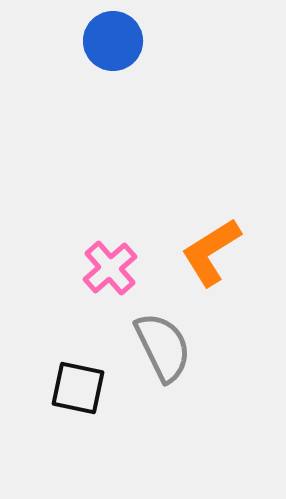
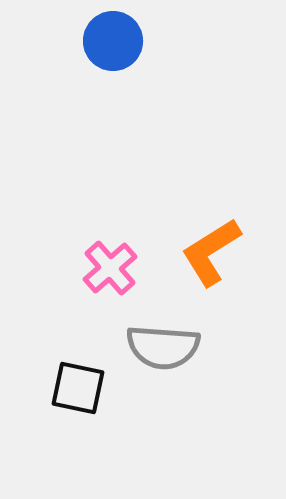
gray semicircle: rotated 120 degrees clockwise
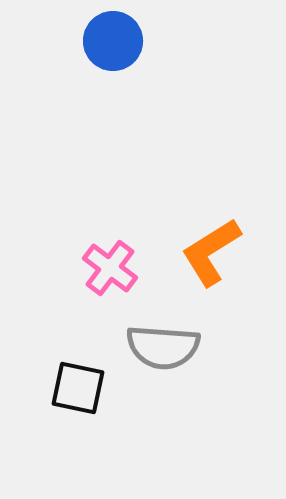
pink cross: rotated 12 degrees counterclockwise
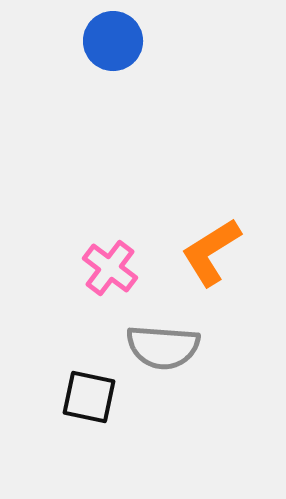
black square: moved 11 px right, 9 px down
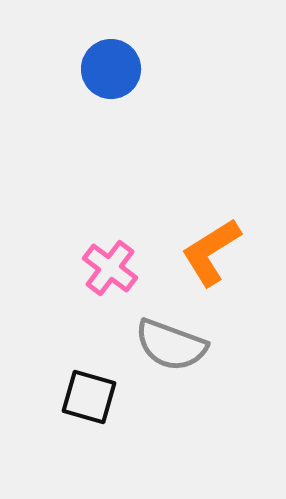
blue circle: moved 2 px left, 28 px down
gray semicircle: moved 8 px right, 2 px up; rotated 16 degrees clockwise
black square: rotated 4 degrees clockwise
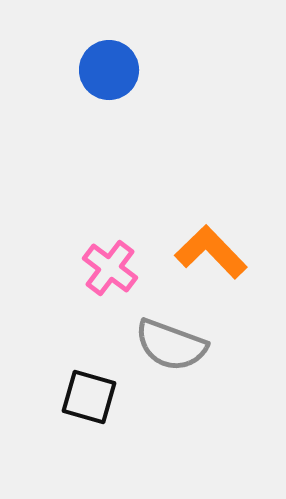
blue circle: moved 2 px left, 1 px down
orange L-shape: rotated 78 degrees clockwise
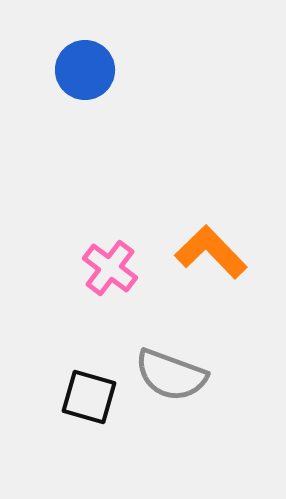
blue circle: moved 24 px left
gray semicircle: moved 30 px down
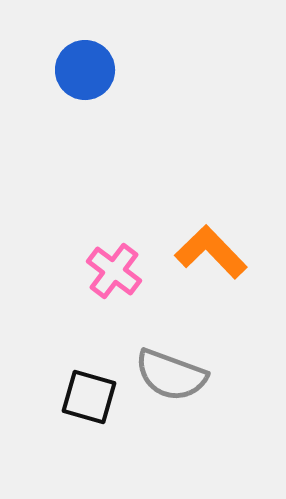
pink cross: moved 4 px right, 3 px down
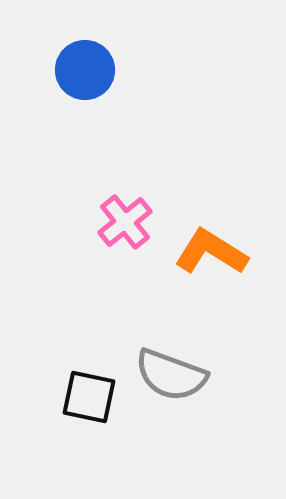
orange L-shape: rotated 14 degrees counterclockwise
pink cross: moved 11 px right, 49 px up; rotated 14 degrees clockwise
black square: rotated 4 degrees counterclockwise
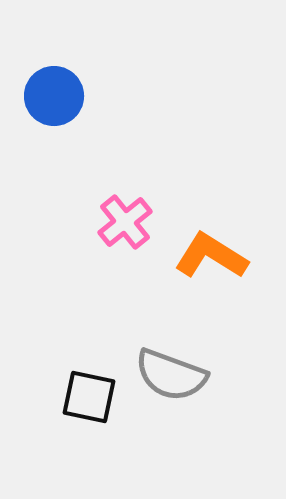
blue circle: moved 31 px left, 26 px down
orange L-shape: moved 4 px down
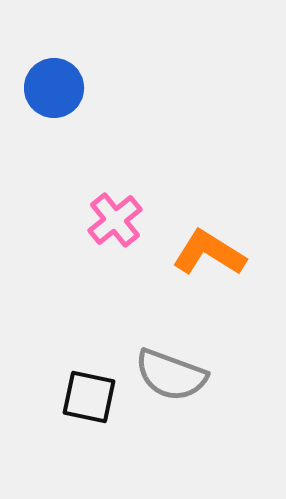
blue circle: moved 8 px up
pink cross: moved 10 px left, 2 px up
orange L-shape: moved 2 px left, 3 px up
